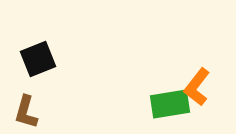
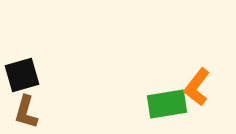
black square: moved 16 px left, 16 px down; rotated 6 degrees clockwise
green rectangle: moved 3 px left
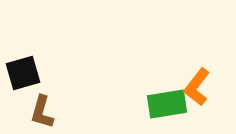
black square: moved 1 px right, 2 px up
brown L-shape: moved 16 px right
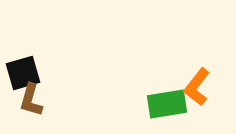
brown L-shape: moved 11 px left, 12 px up
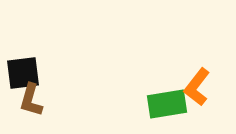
black square: rotated 9 degrees clockwise
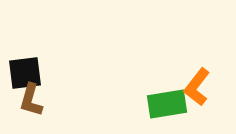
black square: moved 2 px right
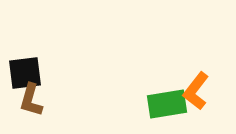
orange L-shape: moved 1 px left, 4 px down
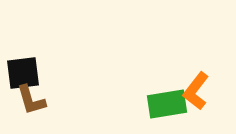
black square: moved 2 px left
brown L-shape: rotated 32 degrees counterclockwise
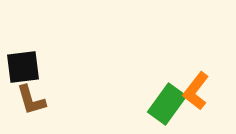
black square: moved 6 px up
green rectangle: rotated 45 degrees counterclockwise
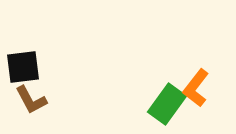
orange L-shape: moved 3 px up
brown L-shape: rotated 12 degrees counterclockwise
